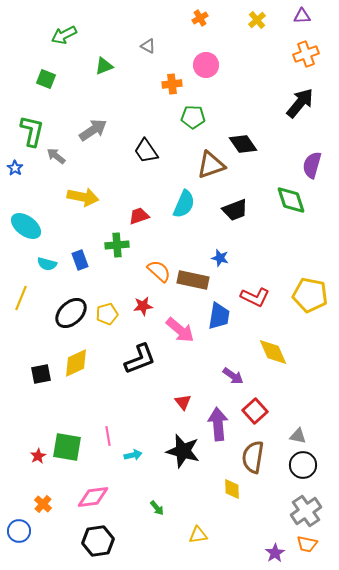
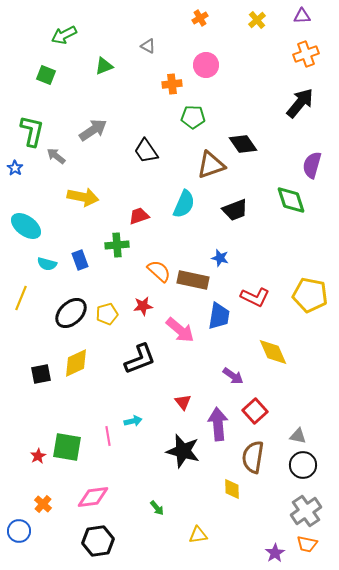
green square at (46, 79): moved 4 px up
cyan arrow at (133, 455): moved 34 px up
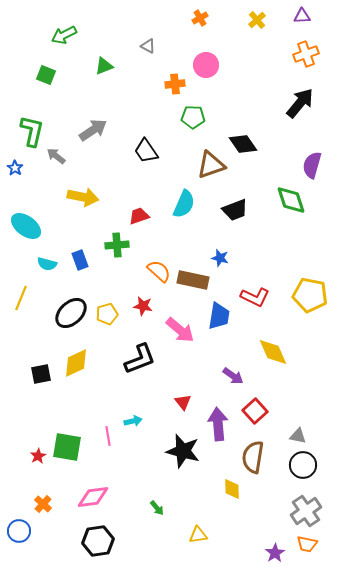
orange cross at (172, 84): moved 3 px right
red star at (143, 306): rotated 18 degrees clockwise
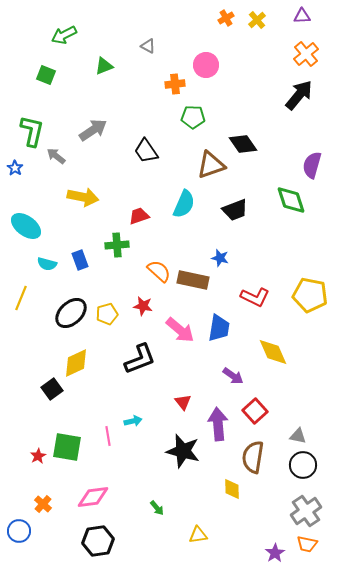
orange cross at (200, 18): moved 26 px right
orange cross at (306, 54): rotated 20 degrees counterclockwise
black arrow at (300, 103): moved 1 px left, 8 px up
blue trapezoid at (219, 316): moved 12 px down
black square at (41, 374): moved 11 px right, 15 px down; rotated 25 degrees counterclockwise
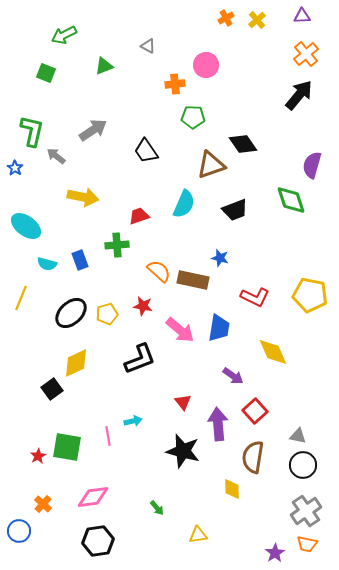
green square at (46, 75): moved 2 px up
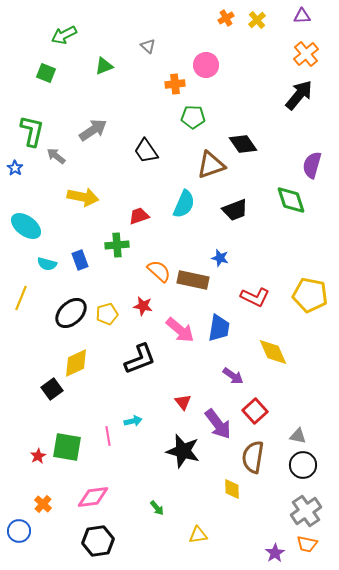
gray triangle at (148, 46): rotated 14 degrees clockwise
purple arrow at (218, 424): rotated 148 degrees clockwise
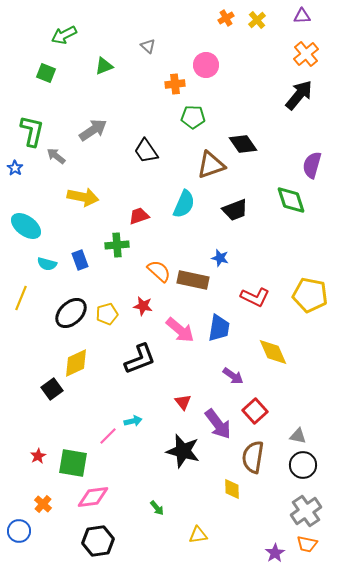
pink line at (108, 436): rotated 54 degrees clockwise
green square at (67, 447): moved 6 px right, 16 px down
